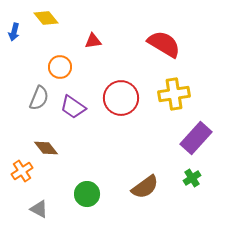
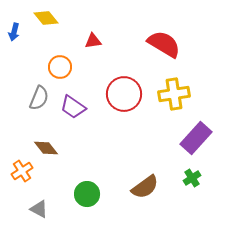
red circle: moved 3 px right, 4 px up
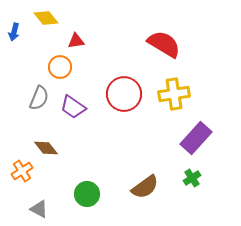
red triangle: moved 17 px left
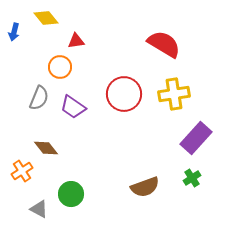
brown semicircle: rotated 16 degrees clockwise
green circle: moved 16 px left
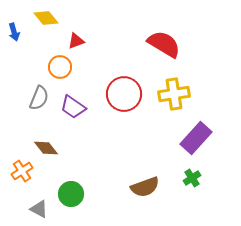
blue arrow: rotated 30 degrees counterclockwise
red triangle: rotated 12 degrees counterclockwise
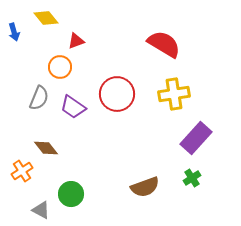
red circle: moved 7 px left
gray triangle: moved 2 px right, 1 px down
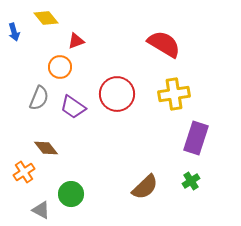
purple rectangle: rotated 24 degrees counterclockwise
orange cross: moved 2 px right, 1 px down
green cross: moved 1 px left, 3 px down
brown semicircle: rotated 24 degrees counterclockwise
